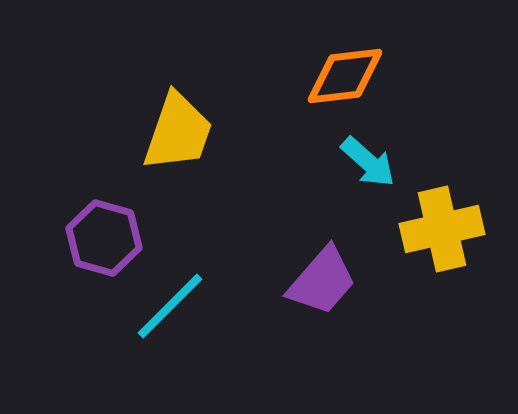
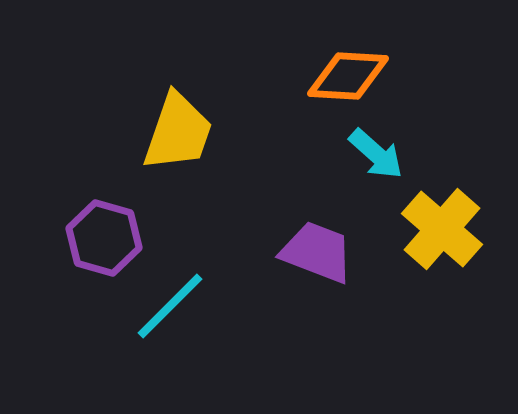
orange diamond: moved 3 px right; rotated 10 degrees clockwise
cyan arrow: moved 8 px right, 8 px up
yellow cross: rotated 36 degrees counterclockwise
purple trapezoid: moved 5 px left, 29 px up; rotated 110 degrees counterclockwise
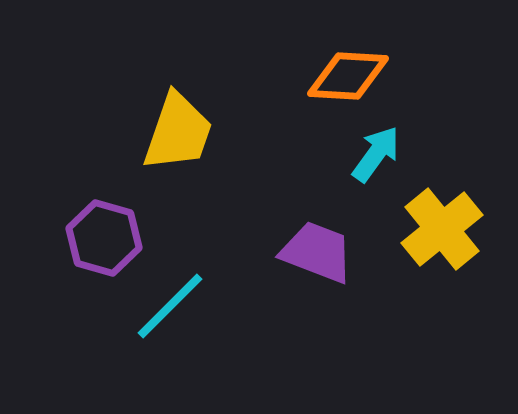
cyan arrow: rotated 96 degrees counterclockwise
yellow cross: rotated 10 degrees clockwise
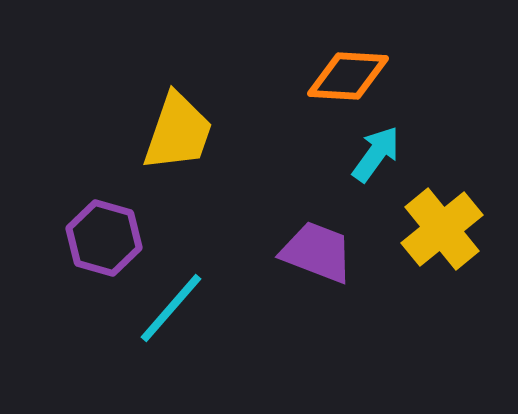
cyan line: moved 1 px right, 2 px down; rotated 4 degrees counterclockwise
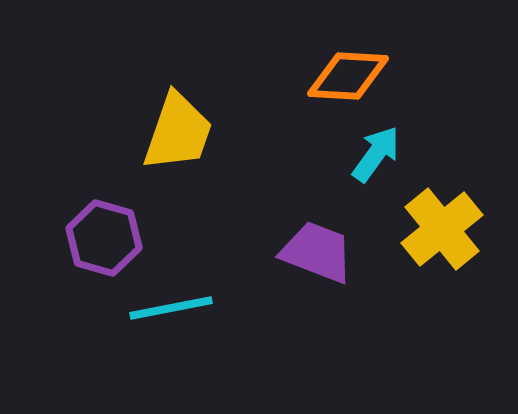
cyan line: rotated 38 degrees clockwise
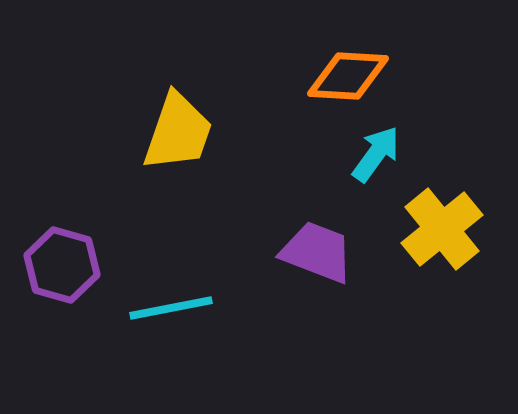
purple hexagon: moved 42 px left, 27 px down
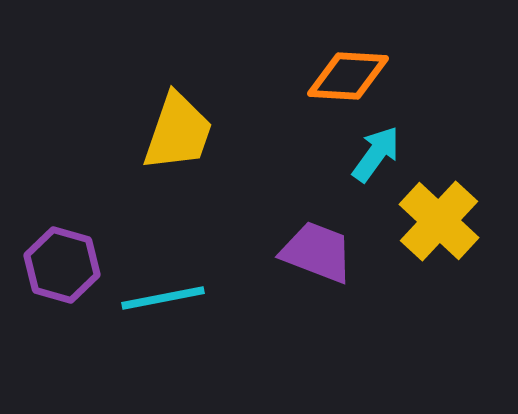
yellow cross: moved 3 px left, 8 px up; rotated 8 degrees counterclockwise
cyan line: moved 8 px left, 10 px up
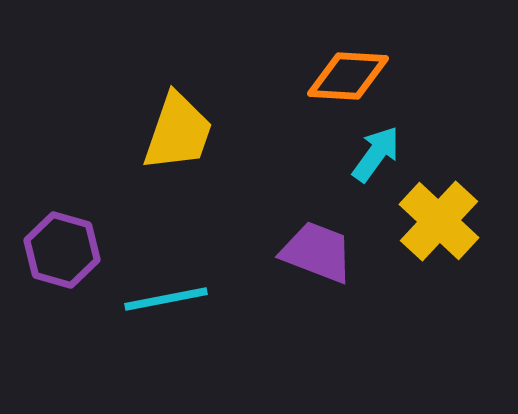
purple hexagon: moved 15 px up
cyan line: moved 3 px right, 1 px down
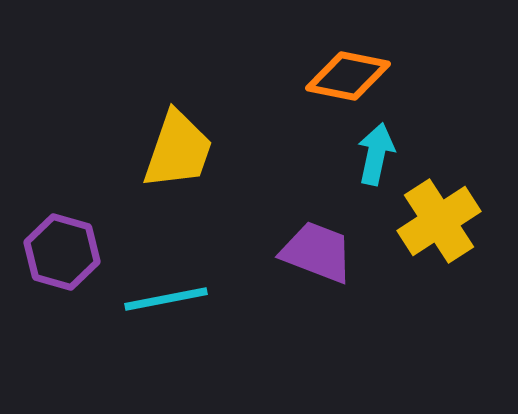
orange diamond: rotated 8 degrees clockwise
yellow trapezoid: moved 18 px down
cyan arrow: rotated 24 degrees counterclockwise
yellow cross: rotated 14 degrees clockwise
purple hexagon: moved 2 px down
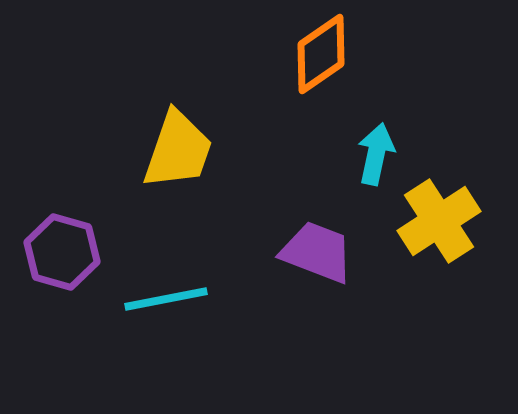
orange diamond: moved 27 px left, 22 px up; rotated 46 degrees counterclockwise
